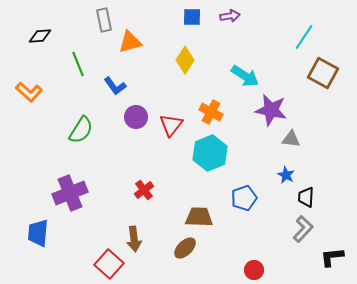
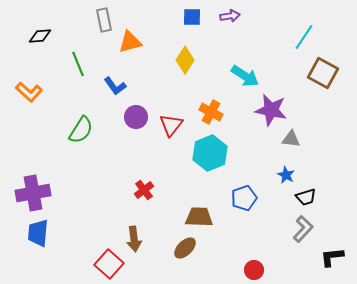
purple cross: moved 37 px left; rotated 12 degrees clockwise
black trapezoid: rotated 110 degrees counterclockwise
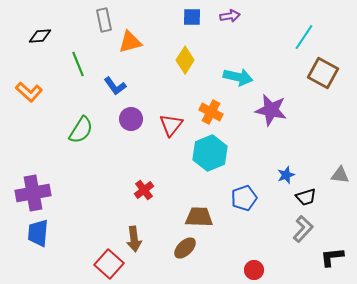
cyan arrow: moved 7 px left, 1 px down; rotated 20 degrees counterclockwise
purple circle: moved 5 px left, 2 px down
gray triangle: moved 49 px right, 36 px down
blue star: rotated 24 degrees clockwise
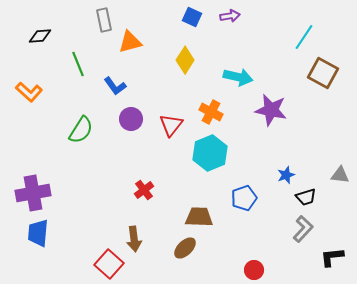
blue square: rotated 24 degrees clockwise
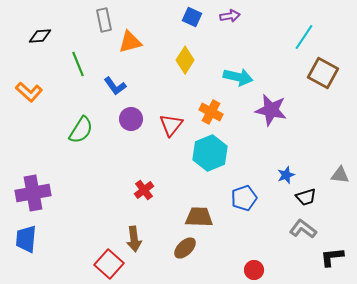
gray L-shape: rotated 96 degrees counterclockwise
blue trapezoid: moved 12 px left, 6 px down
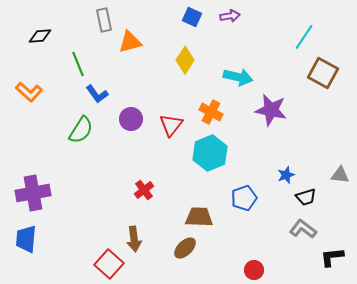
blue L-shape: moved 18 px left, 8 px down
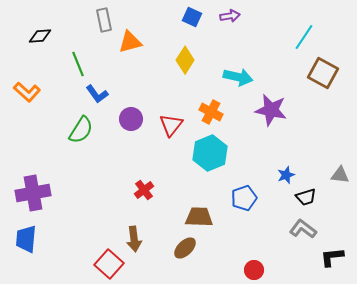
orange L-shape: moved 2 px left
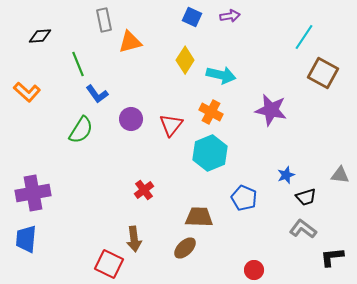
cyan arrow: moved 17 px left, 2 px up
blue pentagon: rotated 30 degrees counterclockwise
red square: rotated 16 degrees counterclockwise
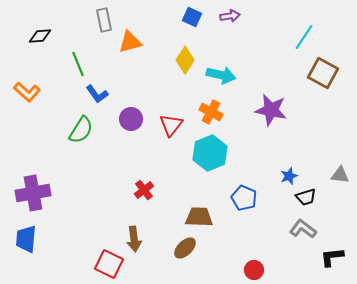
blue star: moved 3 px right, 1 px down
